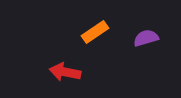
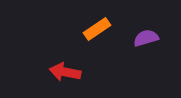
orange rectangle: moved 2 px right, 3 px up
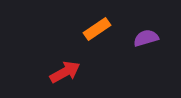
red arrow: rotated 140 degrees clockwise
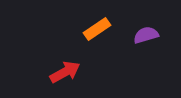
purple semicircle: moved 3 px up
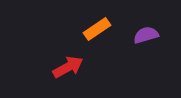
red arrow: moved 3 px right, 5 px up
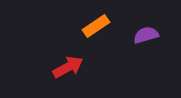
orange rectangle: moved 1 px left, 3 px up
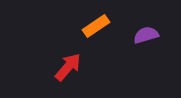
red arrow: rotated 20 degrees counterclockwise
